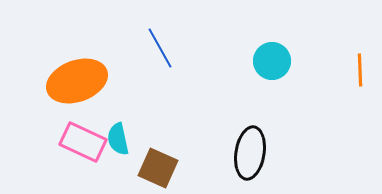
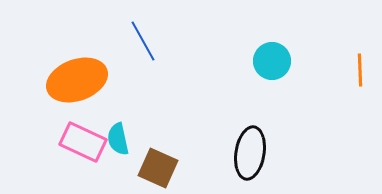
blue line: moved 17 px left, 7 px up
orange ellipse: moved 1 px up
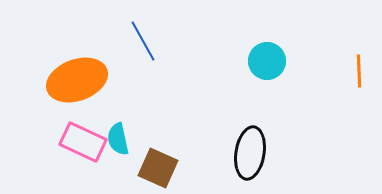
cyan circle: moved 5 px left
orange line: moved 1 px left, 1 px down
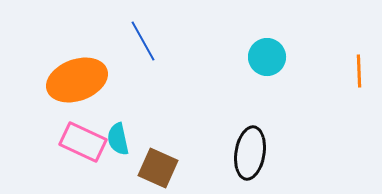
cyan circle: moved 4 px up
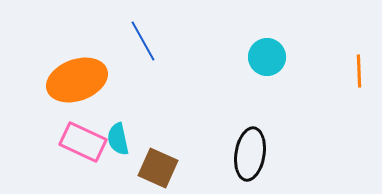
black ellipse: moved 1 px down
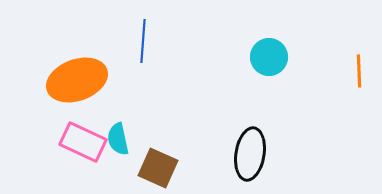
blue line: rotated 33 degrees clockwise
cyan circle: moved 2 px right
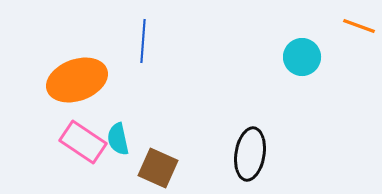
cyan circle: moved 33 px right
orange line: moved 45 px up; rotated 68 degrees counterclockwise
pink rectangle: rotated 9 degrees clockwise
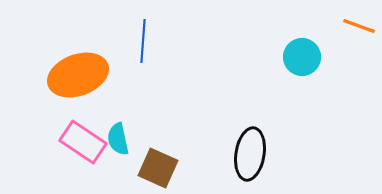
orange ellipse: moved 1 px right, 5 px up
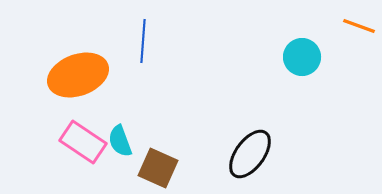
cyan semicircle: moved 2 px right, 2 px down; rotated 8 degrees counterclockwise
black ellipse: rotated 27 degrees clockwise
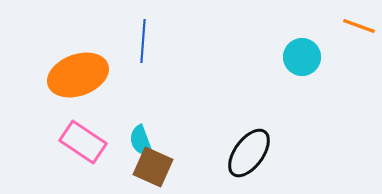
cyan semicircle: moved 21 px right
black ellipse: moved 1 px left, 1 px up
brown square: moved 5 px left, 1 px up
